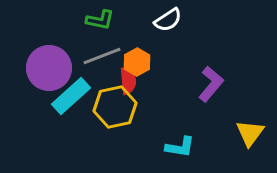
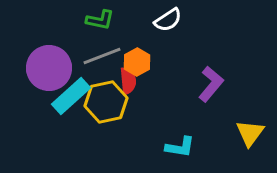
yellow hexagon: moved 9 px left, 5 px up
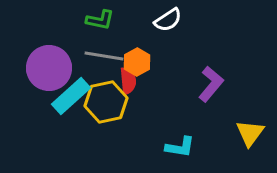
gray line: moved 2 px right; rotated 30 degrees clockwise
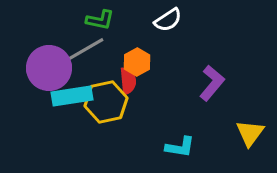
gray line: moved 18 px left, 7 px up; rotated 39 degrees counterclockwise
purple L-shape: moved 1 px right, 1 px up
cyan rectangle: moved 1 px right; rotated 33 degrees clockwise
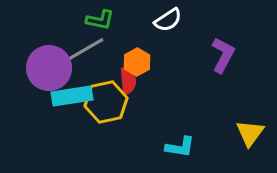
purple L-shape: moved 11 px right, 28 px up; rotated 12 degrees counterclockwise
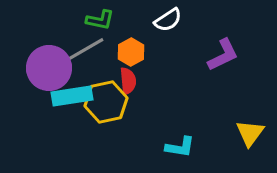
purple L-shape: rotated 36 degrees clockwise
orange hexagon: moved 6 px left, 10 px up
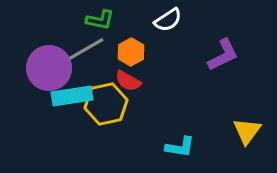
red semicircle: rotated 124 degrees clockwise
yellow hexagon: moved 2 px down
yellow triangle: moved 3 px left, 2 px up
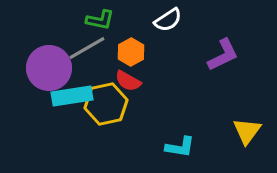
gray line: moved 1 px right, 1 px up
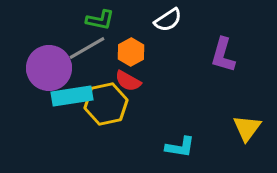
purple L-shape: rotated 132 degrees clockwise
yellow triangle: moved 3 px up
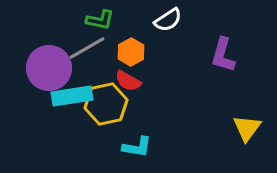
cyan L-shape: moved 43 px left
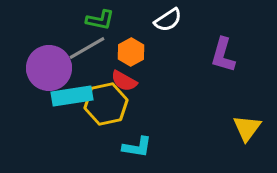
red semicircle: moved 4 px left
